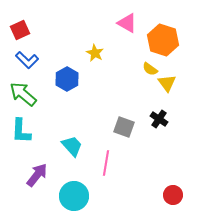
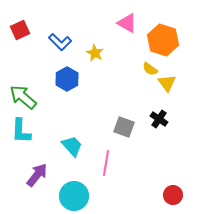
blue L-shape: moved 33 px right, 18 px up
green arrow: moved 3 px down
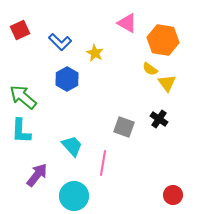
orange hexagon: rotated 8 degrees counterclockwise
pink line: moved 3 px left
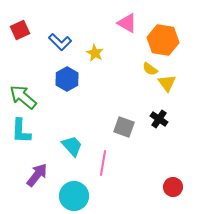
red circle: moved 8 px up
